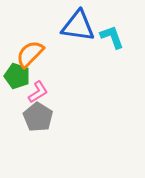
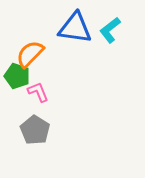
blue triangle: moved 3 px left, 2 px down
cyan L-shape: moved 2 px left, 7 px up; rotated 108 degrees counterclockwise
pink L-shape: rotated 80 degrees counterclockwise
gray pentagon: moved 3 px left, 13 px down
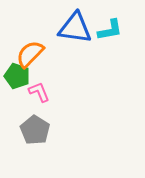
cyan L-shape: rotated 152 degrees counterclockwise
pink L-shape: moved 1 px right
